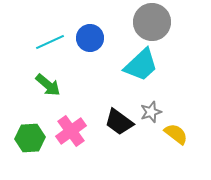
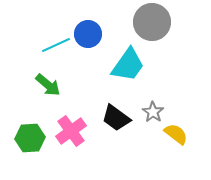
blue circle: moved 2 px left, 4 px up
cyan line: moved 6 px right, 3 px down
cyan trapezoid: moved 13 px left; rotated 12 degrees counterclockwise
gray star: moved 2 px right; rotated 20 degrees counterclockwise
black trapezoid: moved 3 px left, 4 px up
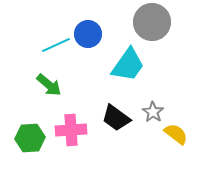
green arrow: moved 1 px right
pink cross: moved 1 px up; rotated 32 degrees clockwise
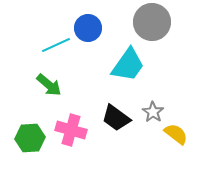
blue circle: moved 6 px up
pink cross: rotated 20 degrees clockwise
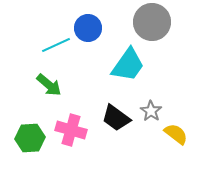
gray star: moved 2 px left, 1 px up
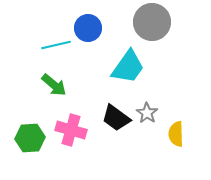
cyan line: rotated 12 degrees clockwise
cyan trapezoid: moved 2 px down
green arrow: moved 5 px right
gray star: moved 4 px left, 2 px down
yellow semicircle: rotated 130 degrees counterclockwise
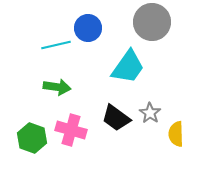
green arrow: moved 3 px right, 2 px down; rotated 32 degrees counterclockwise
gray star: moved 3 px right
green hexagon: moved 2 px right; rotated 24 degrees clockwise
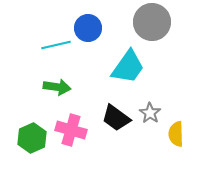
green hexagon: rotated 16 degrees clockwise
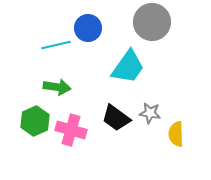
gray star: rotated 25 degrees counterclockwise
green hexagon: moved 3 px right, 17 px up
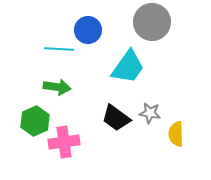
blue circle: moved 2 px down
cyan line: moved 3 px right, 4 px down; rotated 16 degrees clockwise
pink cross: moved 7 px left, 12 px down; rotated 24 degrees counterclockwise
